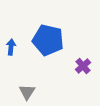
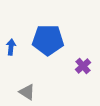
blue pentagon: rotated 12 degrees counterclockwise
gray triangle: rotated 30 degrees counterclockwise
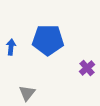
purple cross: moved 4 px right, 2 px down
gray triangle: moved 1 px down; rotated 36 degrees clockwise
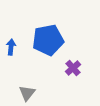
blue pentagon: rotated 12 degrees counterclockwise
purple cross: moved 14 px left
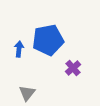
blue arrow: moved 8 px right, 2 px down
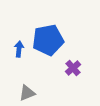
gray triangle: rotated 30 degrees clockwise
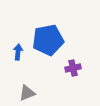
blue arrow: moved 1 px left, 3 px down
purple cross: rotated 28 degrees clockwise
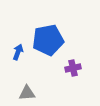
blue arrow: rotated 14 degrees clockwise
gray triangle: rotated 18 degrees clockwise
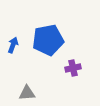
blue arrow: moved 5 px left, 7 px up
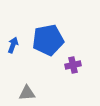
purple cross: moved 3 px up
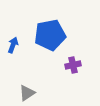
blue pentagon: moved 2 px right, 5 px up
gray triangle: rotated 30 degrees counterclockwise
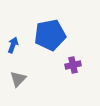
gray triangle: moved 9 px left, 14 px up; rotated 12 degrees counterclockwise
